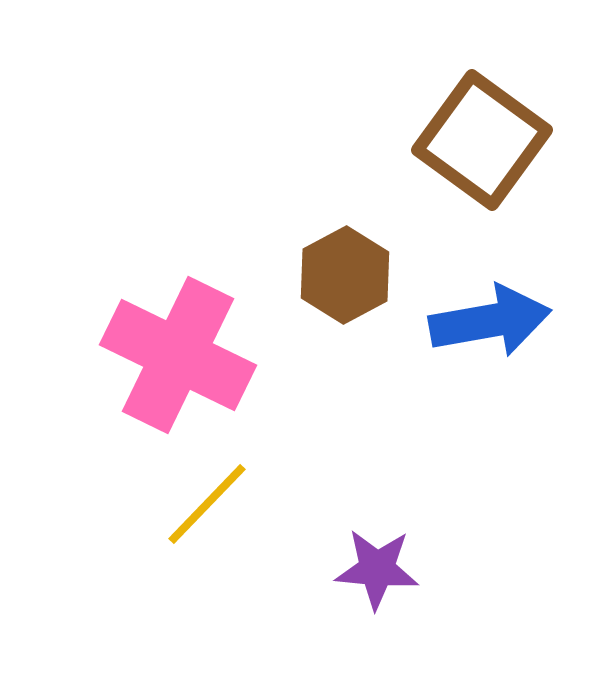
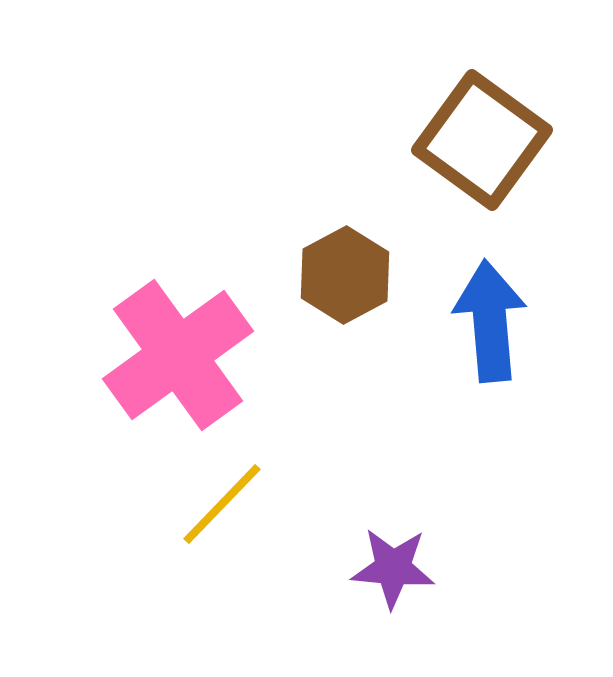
blue arrow: rotated 85 degrees counterclockwise
pink cross: rotated 28 degrees clockwise
yellow line: moved 15 px right
purple star: moved 16 px right, 1 px up
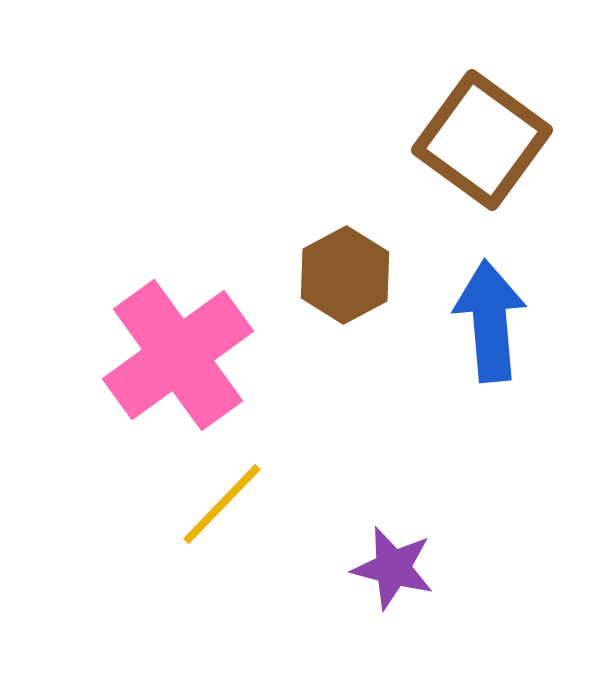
purple star: rotated 10 degrees clockwise
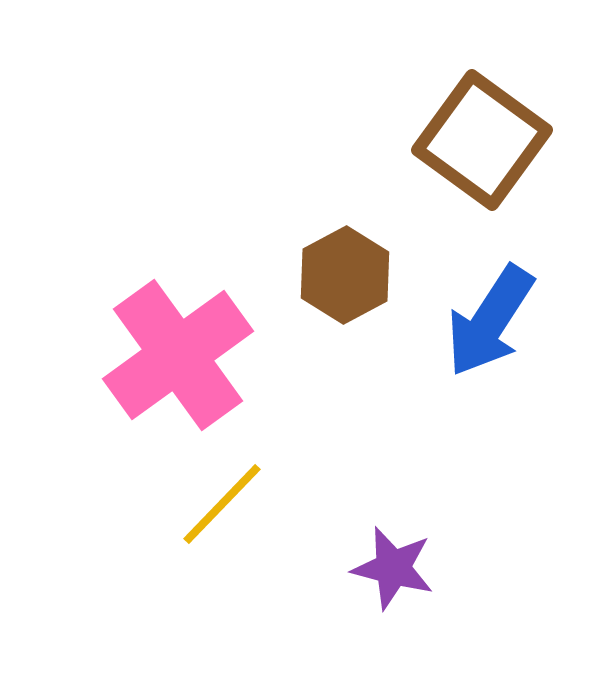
blue arrow: rotated 142 degrees counterclockwise
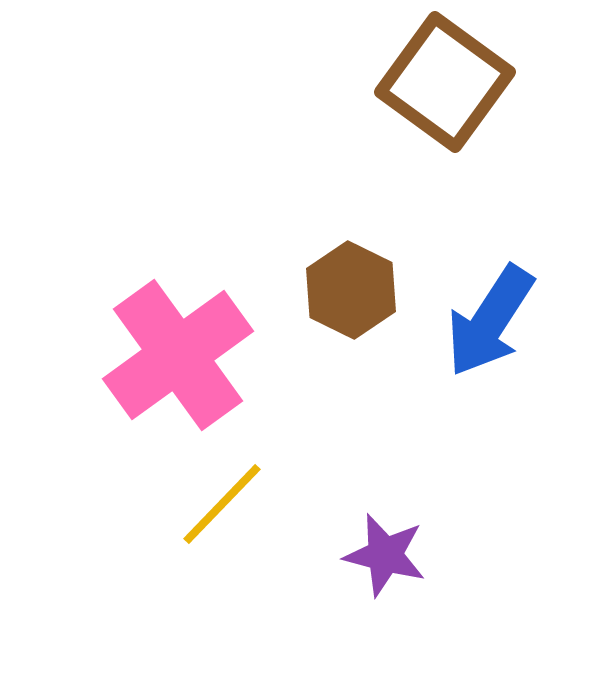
brown square: moved 37 px left, 58 px up
brown hexagon: moved 6 px right, 15 px down; rotated 6 degrees counterclockwise
purple star: moved 8 px left, 13 px up
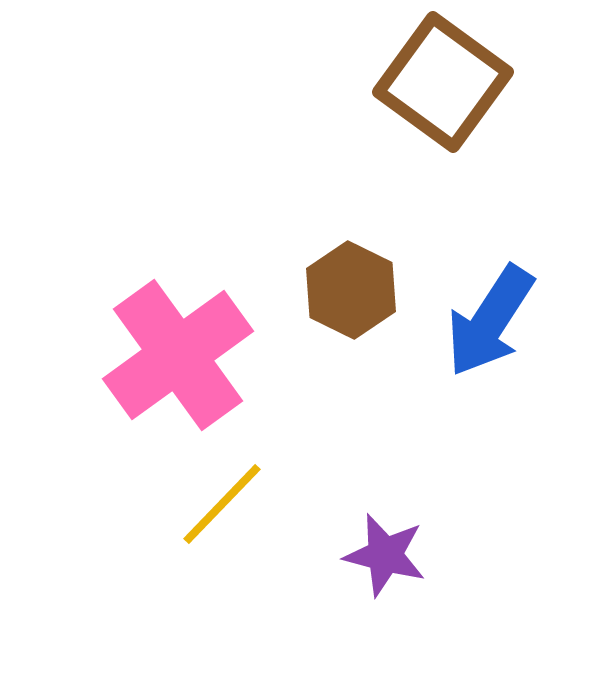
brown square: moved 2 px left
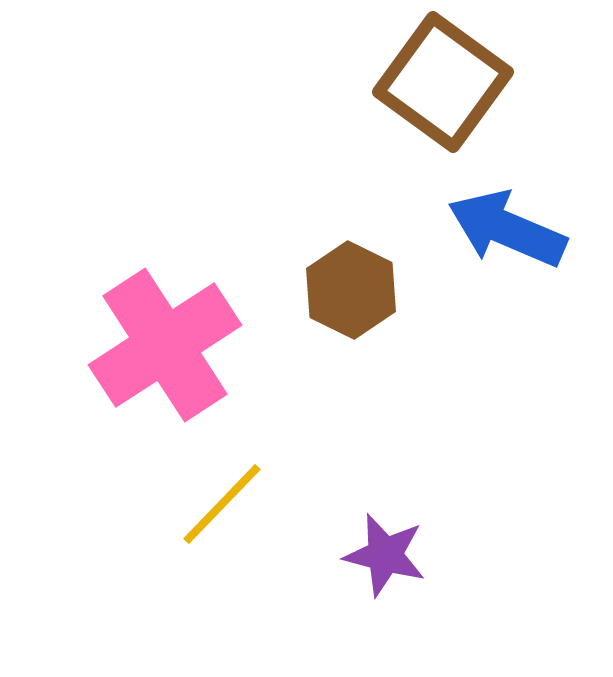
blue arrow: moved 17 px right, 92 px up; rotated 80 degrees clockwise
pink cross: moved 13 px left, 10 px up; rotated 3 degrees clockwise
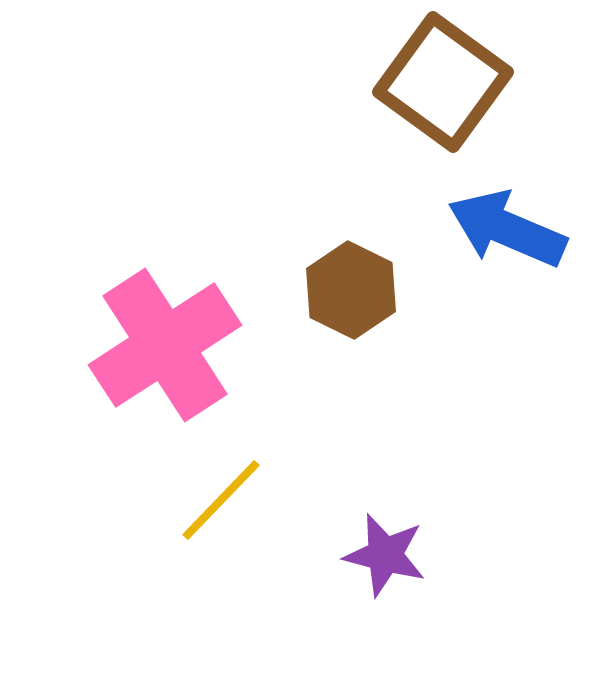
yellow line: moved 1 px left, 4 px up
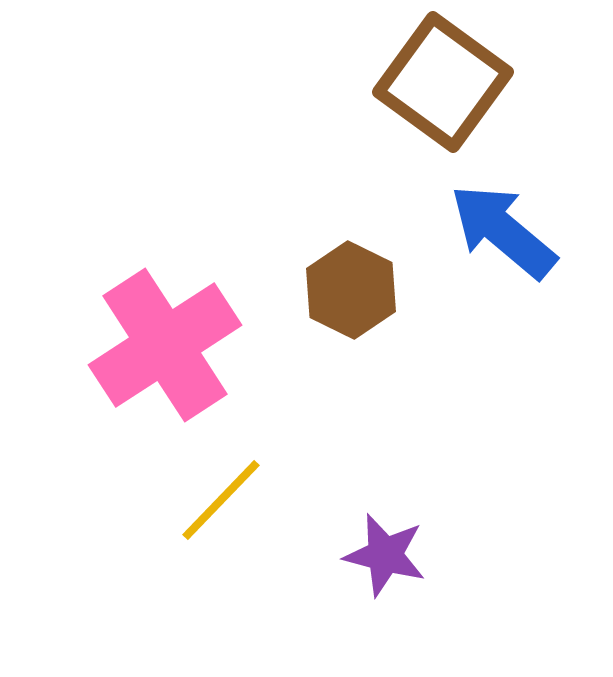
blue arrow: moved 4 px left, 2 px down; rotated 17 degrees clockwise
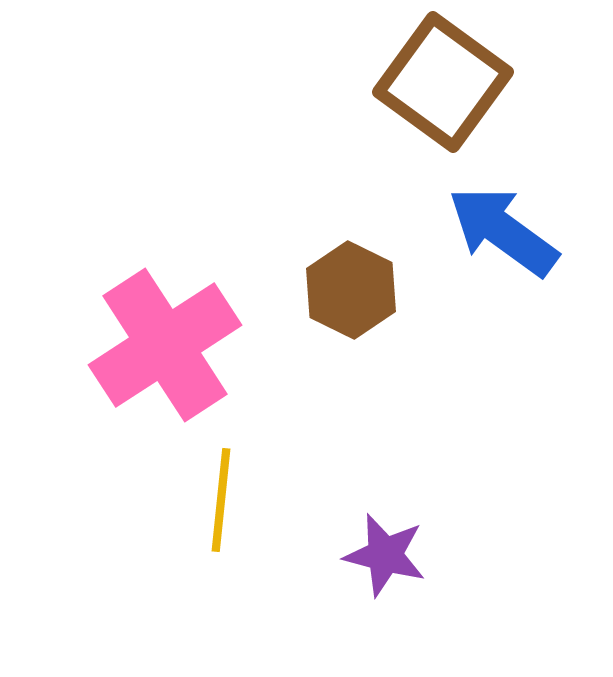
blue arrow: rotated 4 degrees counterclockwise
yellow line: rotated 38 degrees counterclockwise
